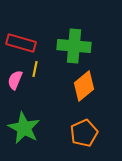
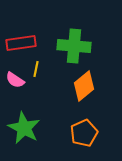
red rectangle: rotated 24 degrees counterclockwise
yellow line: moved 1 px right
pink semicircle: rotated 78 degrees counterclockwise
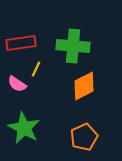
green cross: moved 1 px left
yellow line: rotated 14 degrees clockwise
pink semicircle: moved 2 px right, 4 px down
orange diamond: rotated 12 degrees clockwise
orange pentagon: moved 4 px down
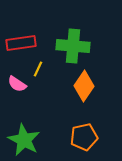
yellow line: moved 2 px right
orange diamond: rotated 28 degrees counterclockwise
green star: moved 12 px down
orange pentagon: rotated 12 degrees clockwise
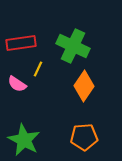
green cross: rotated 20 degrees clockwise
orange pentagon: rotated 8 degrees clockwise
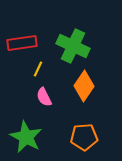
red rectangle: moved 1 px right
pink semicircle: moved 27 px right, 13 px down; rotated 30 degrees clockwise
green star: moved 2 px right, 3 px up
